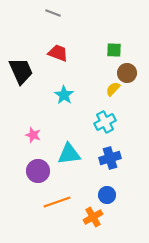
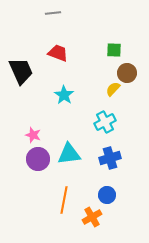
gray line: rotated 28 degrees counterclockwise
purple circle: moved 12 px up
orange line: moved 7 px right, 2 px up; rotated 60 degrees counterclockwise
orange cross: moved 1 px left
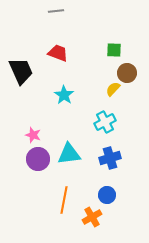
gray line: moved 3 px right, 2 px up
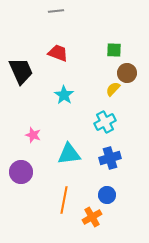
purple circle: moved 17 px left, 13 px down
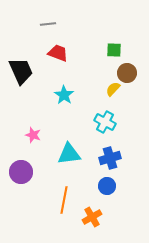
gray line: moved 8 px left, 13 px down
cyan cross: rotated 35 degrees counterclockwise
blue circle: moved 9 px up
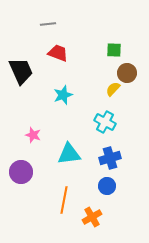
cyan star: moved 1 px left; rotated 18 degrees clockwise
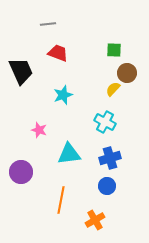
pink star: moved 6 px right, 5 px up
orange line: moved 3 px left
orange cross: moved 3 px right, 3 px down
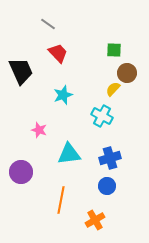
gray line: rotated 42 degrees clockwise
red trapezoid: rotated 25 degrees clockwise
cyan cross: moved 3 px left, 6 px up
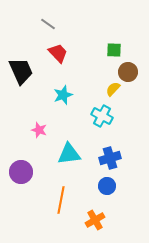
brown circle: moved 1 px right, 1 px up
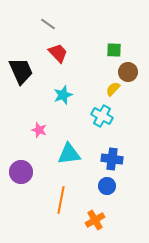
blue cross: moved 2 px right, 1 px down; rotated 25 degrees clockwise
